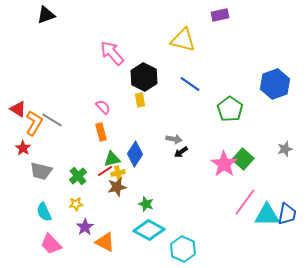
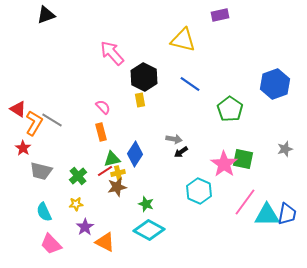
green square: rotated 30 degrees counterclockwise
cyan hexagon: moved 16 px right, 58 px up
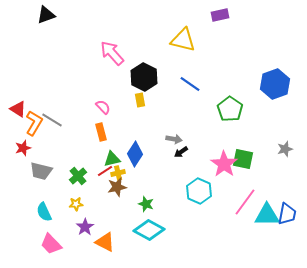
red star: rotated 21 degrees clockwise
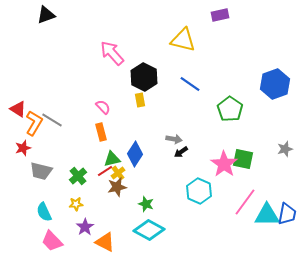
yellow cross: rotated 24 degrees counterclockwise
pink trapezoid: moved 1 px right, 3 px up
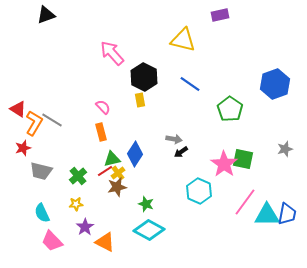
cyan semicircle: moved 2 px left, 1 px down
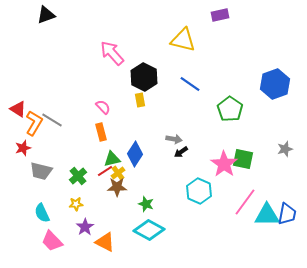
brown star: rotated 12 degrees clockwise
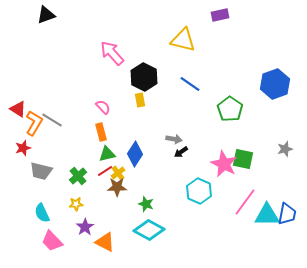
green triangle: moved 5 px left, 5 px up
pink star: rotated 8 degrees counterclockwise
